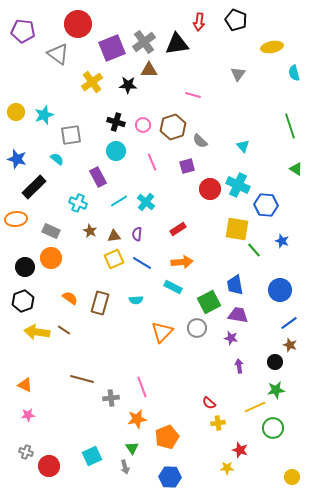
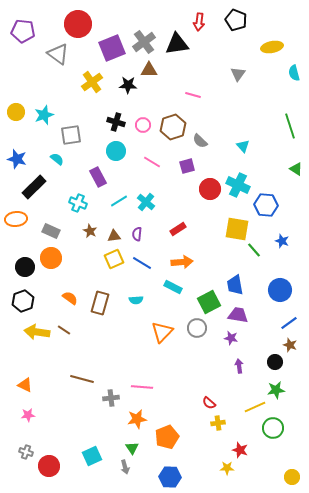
pink line at (152, 162): rotated 36 degrees counterclockwise
pink line at (142, 387): rotated 65 degrees counterclockwise
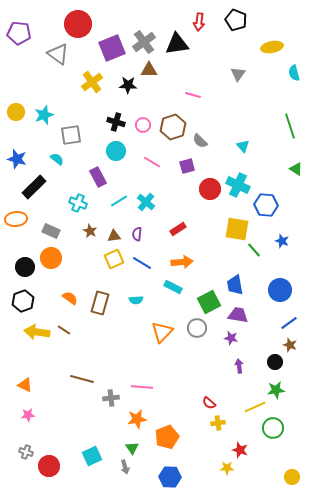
purple pentagon at (23, 31): moved 4 px left, 2 px down
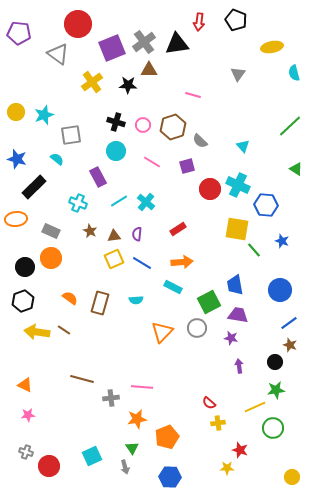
green line at (290, 126): rotated 65 degrees clockwise
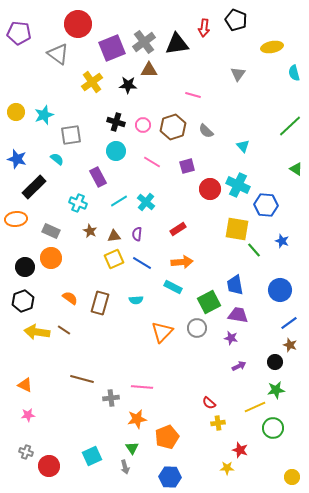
red arrow at (199, 22): moved 5 px right, 6 px down
gray semicircle at (200, 141): moved 6 px right, 10 px up
purple arrow at (239, 366): rotated 72 degrees clockwise
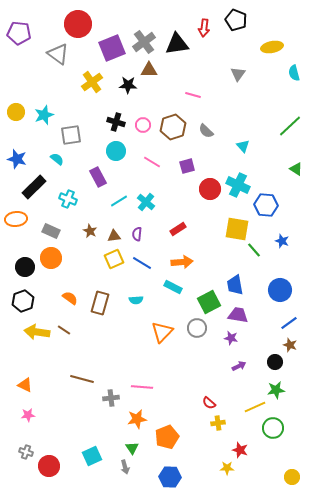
cyan cross at (78, 203): moved 10 px left, 4 px up
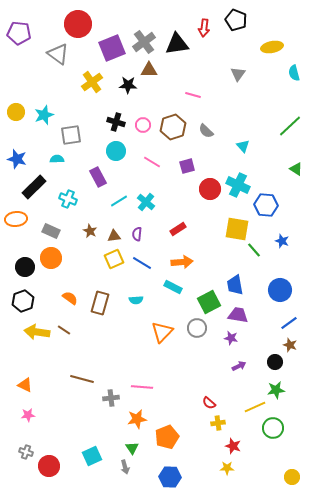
cyan semicircle at (57, 159): rotated 40 degrees counterclockwise
red star at (240, 450): moved 7 px left, 4 px up
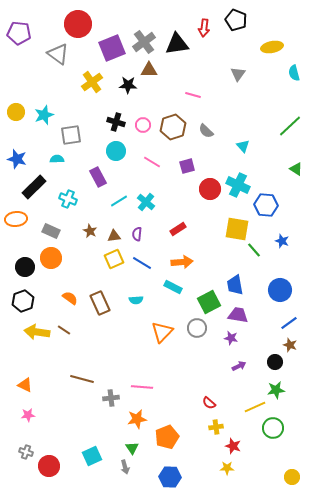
brown rectangle at (100, 303): rotated 40 degrees counterclockwise
yellow cross at (218, 423): moved 2 px left, 4 px down
